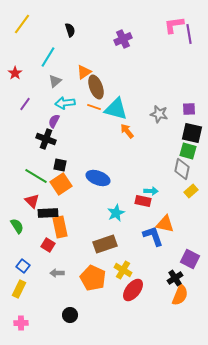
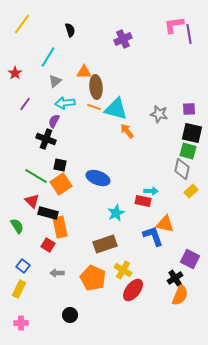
orange triangle at (84, 72): rotated 35 degrees clockwise
brown ellipse at (96, 87): rotated 15 degrees clockwise
black rectangle at (48, 213): rotated 18 degrees clockwise
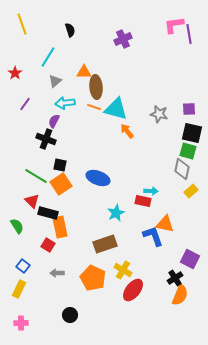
yellow line at (22, 24): rotated 55 degrees counterclockwise
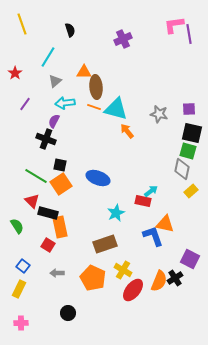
cyan arrow at (151, 191): rotated 40 degrees counterclockwise
orange semicircle at (180, 295): moved 21 px left, 14 px up
black circle at (70, 315): moved 2 px left, 2 px up
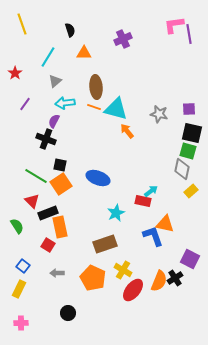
orange triangle at (84, 72): moved 19 px up
black rectangle at (48, 213): rotated 36 degrees counterclockwise
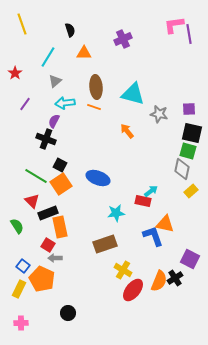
cyan triangle at (116, 109): moved 17 px right, 15 px up
black square at (60, 165): rotated 16 degrees clockwise
cyan star at (116, 213): rotated 18 degrees clockwise
gray arrow at (57, 273): moved 2 px left, 15 px up
orange pentagon at (93, 278): moved 51 px left, 1 px down
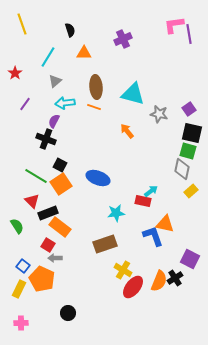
purple square at (189, 109): rotated 32 degrees counterclockwise
orange rectangle at (60, 227): rotated 40 degrees counterclockwise
red ellipse at (133, 290): moved 3 px up
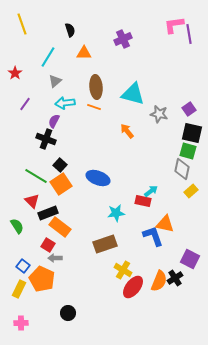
black square at (60, 165): rotated 16 degrees clockwise
